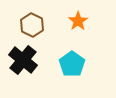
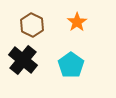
orange star: moved 1 px left, 1 px down
cyan pentagon: moved 1 px left, 1 px down
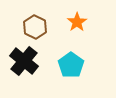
brown hexagon: moved 3 px right, 2 px down
black cross: moved 1 px right, 1 px down
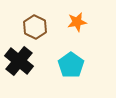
orange star: rotated 24 degrees clockwise
black cross: moved 5 px left
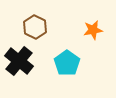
orange star: moved 16 px right, 8 px down
cyan pentagon: moved 4 px left, 2 px up
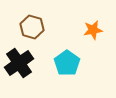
brown hexagon: moved 3 px left; rotated 10 degrees counterclockwise
black cross: moved 2 px down; rotated 16 degrees clockwise
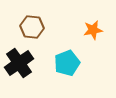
brown hexagon: rotated 10 degrees counterclockwise
cyan pentagon: rotated 15 degrees clockwise
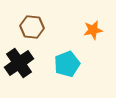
cyan pentagon: moved 1 px down
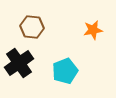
cyan pentagon: moved 2 px left, 7 px down
